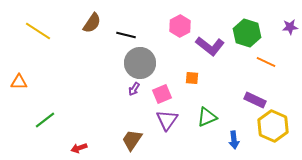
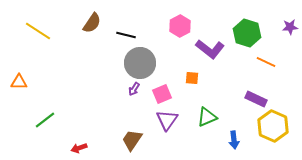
purple L-shape: moved 3 px down
purple rectangle: moved 1 px right, 1 px up
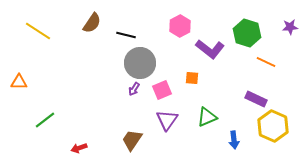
pink square: moved 4 px up
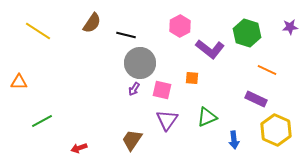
orange line: moved 1 px right, 8 px down
pink square: rotated 36 degrees clockwise
green line: moved 3 px left, 1 px down; rotated 10 degrees clockwise
yellow hexagon: moved 3 px right, 4 px down
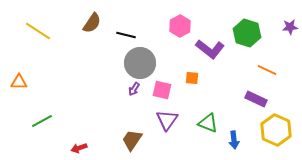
green triangle: moved 1 px right, 6 px down; rotated 45 degrees clockwise
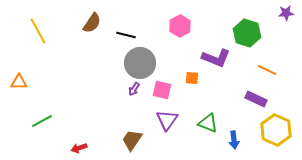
purple star: moved 4 px left, 14 px up
yellow line: rotated 28 degrees clockwise
purple L-shape: moved 6 px right, 9 px down; rotated 16 degrees counterclockwise
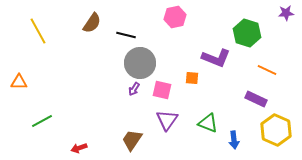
pink hexagon: moved 5 px left, 9 px up; rotated 15 degrees clockwise
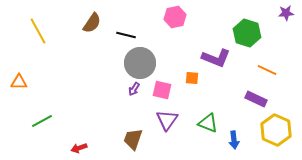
brown trapezoid: moved 1 px right, 1 px up; rotated 15 degrees counterclockwise
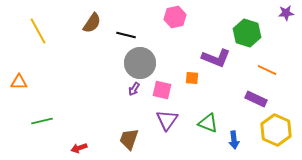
green line: rotated 15 degrees clockwise
brown trapezoid: moved 4 px left
